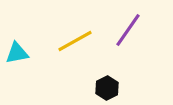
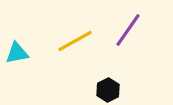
black hexagon: moved 1 px right, 2 px down
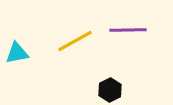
purple line: rotated 54 degrees clockwise
black hexagon: moved 2 px right
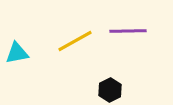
purple line: moved 1 px down
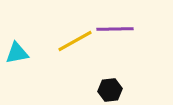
purple line: moved 13 px left, 2 px up
black hexagon: rotated 20 degrees clockwise
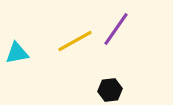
purple line: moved 1 px right; rotated 54 degrees counterclockwise
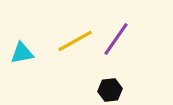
purple line: moved 10 px down
cyan triangle: moved 5 px right
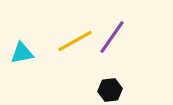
purple line: moved 4 px left, 2 px up
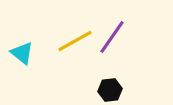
cyan triangle: rotated 50 degrees clockwise
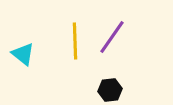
yellow line: rotated 63 degrees counterclockwise
cyan triangle: moved 1 px right, 1 px down
